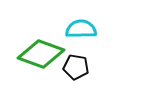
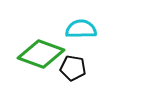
black pentagon: moved 3 px left, 1 px down
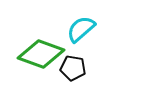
cyan semicircle: rotated 40 degrees counterclockwise
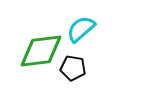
green diamond: moved 3 px up; rotated 27 degrees counterclockwise
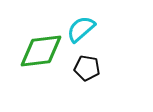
black pentagon: moved 14 px right
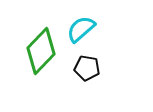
green diamond: rotated 39 degrees counterclockwise
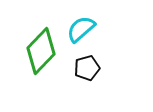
black pentagon: rotated 25 degrees counterclockwise
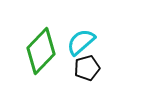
cyan semicircle: moved 13 px down
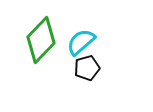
green diamond: moved 11 px up
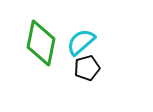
green diamond: moved 3 px down; rotated 33 degrees counterclockwise
